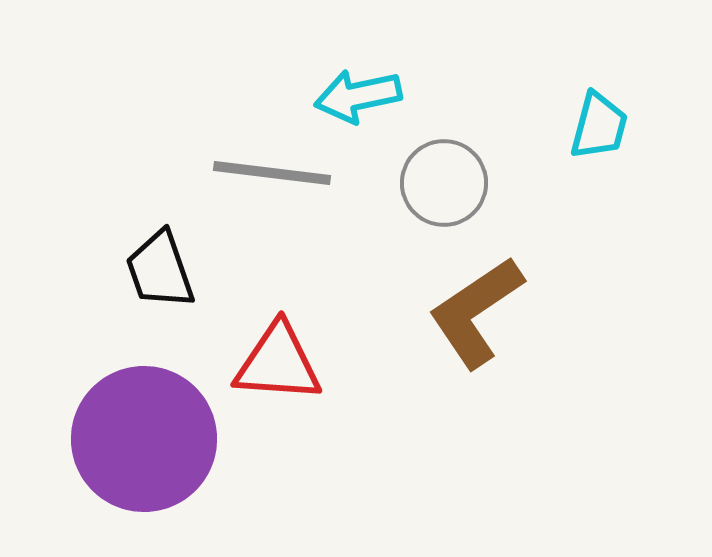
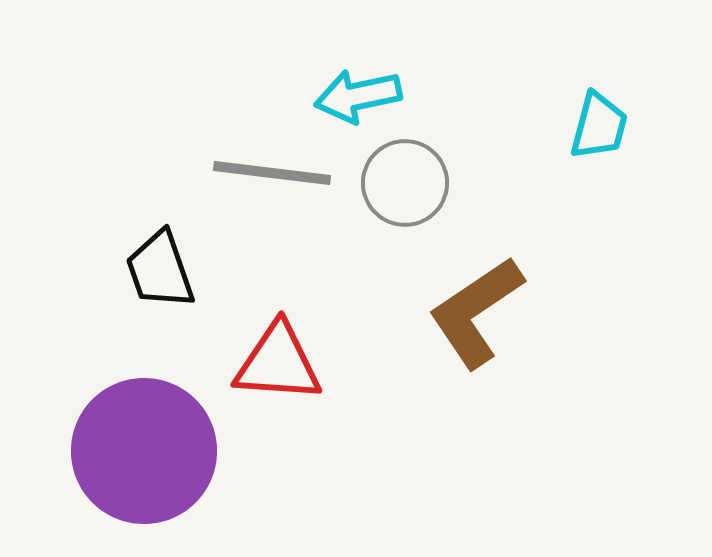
gray circle: moved 39 px left
purple circle: moved 12 px down
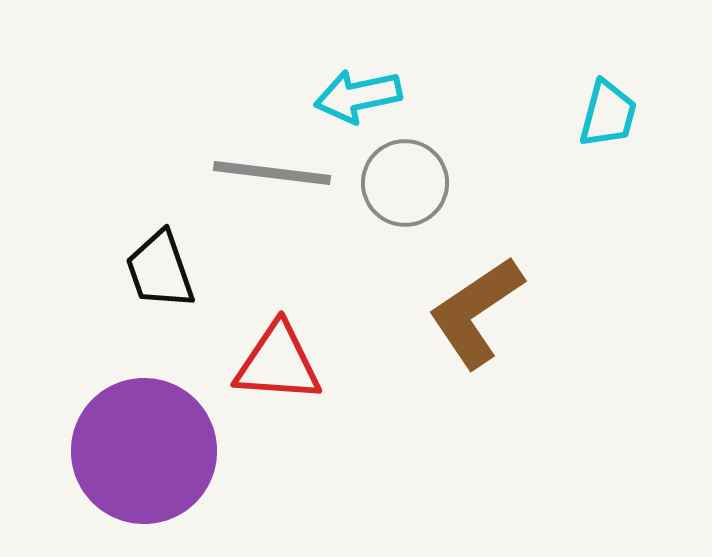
cyan trapezoid: moved 9 px right, 12 px up
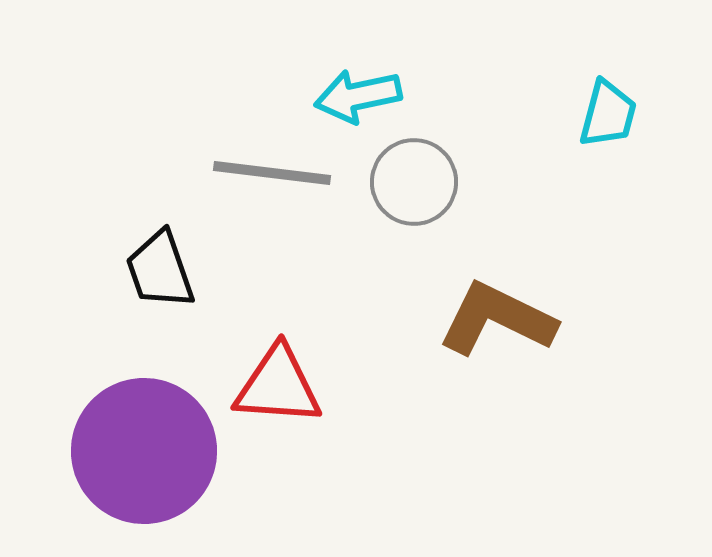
gray circle: moved 9 px right, 1 px up
brown L-shape: moved 21 px right, 7 px down; rotated 60 degrees clockwise
red triangle: moved 23 px down
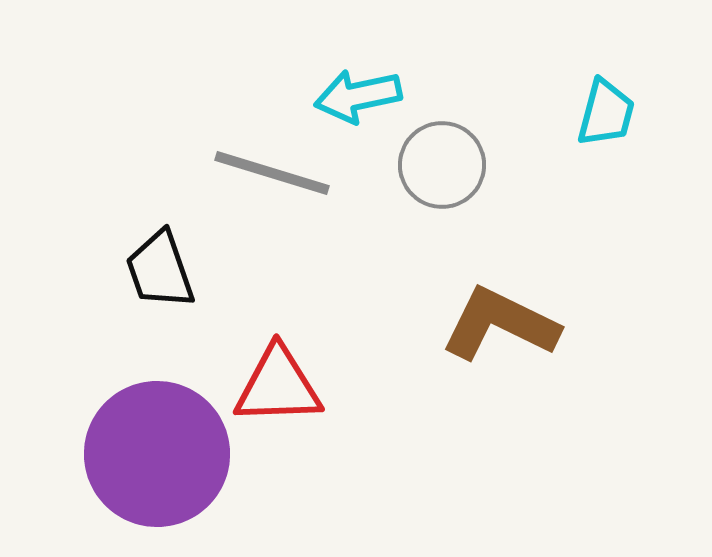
cyan trapezoid: moved 2 px left, 1 px up
gray line: rotated 10 degrees clockwise
gray circle: moved 28 px right, 17 px up
brown L-shape: moved 3 px right, 5 px down
red triangle: rotated 6 degrees counterclockwise
purple circle: moved 13 px right, 3 px down
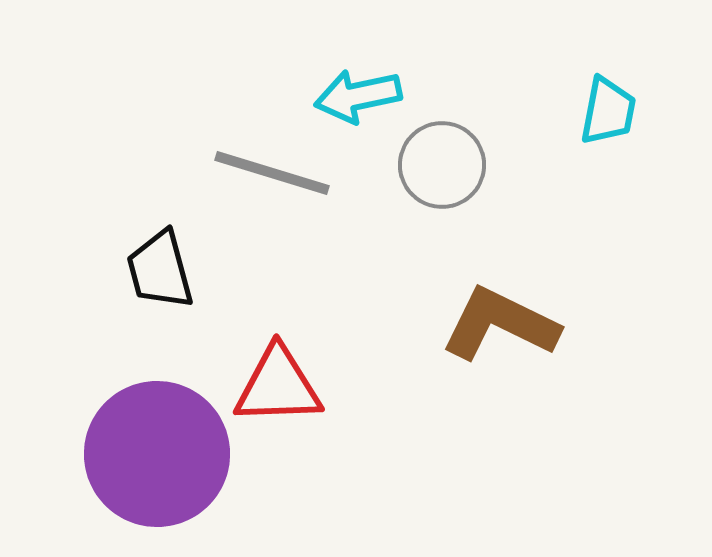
cyan trapezoid: moved 2 px right, 2 px up; rotated 4 degrees counterclockwise
black trapezoid: rotated 4 degrees clockwise
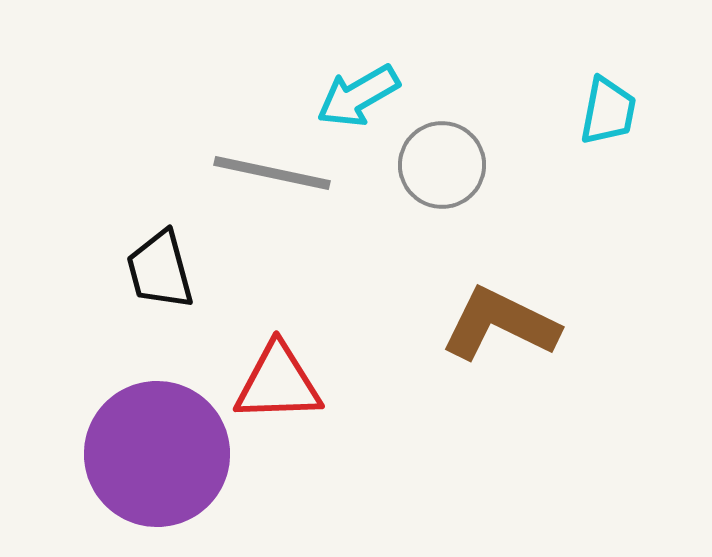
cyan arrow: rotated 18 degrees counterclockwise
gray line: rotated 5 degrees counterclockwise
red triangle: moved 3 px up
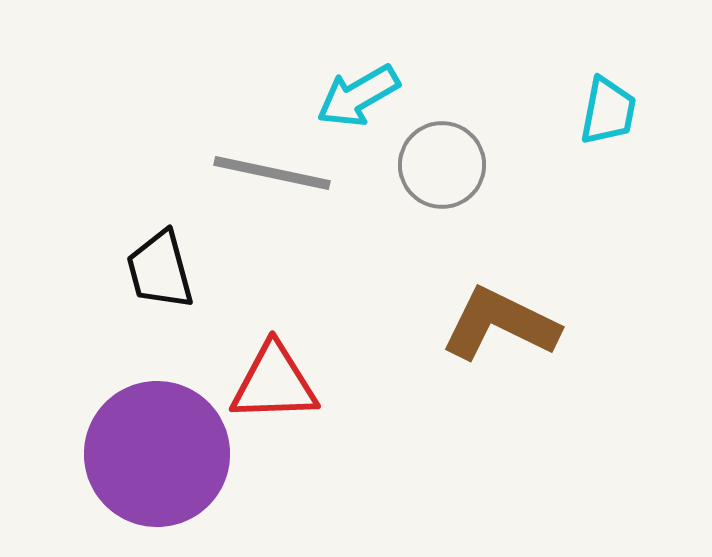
red triangle: moved 4 px left
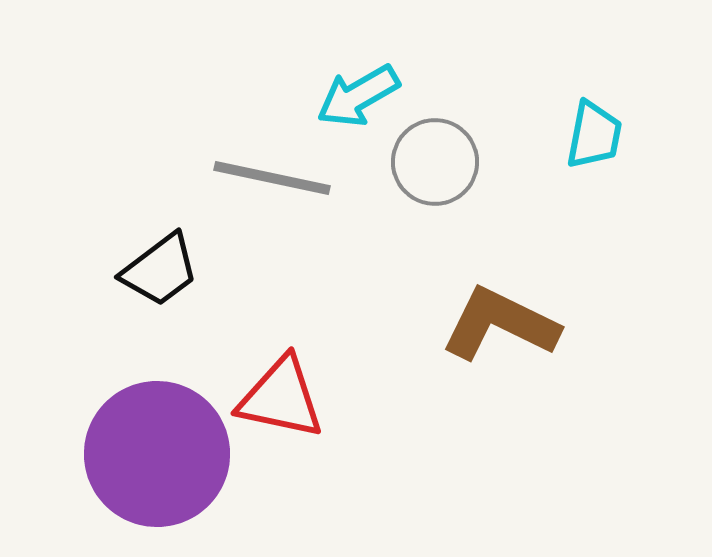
cyan trapezoid: moved 14 px left, 24 px down
gray circle: moved 7 px left, 3 px up
gray line: moved 5 px down
black trapezoid: rotated 112 degrees counterclockwise
red triangle: moved 7 px right, 15 px down; rotated 14 degrees clockwise
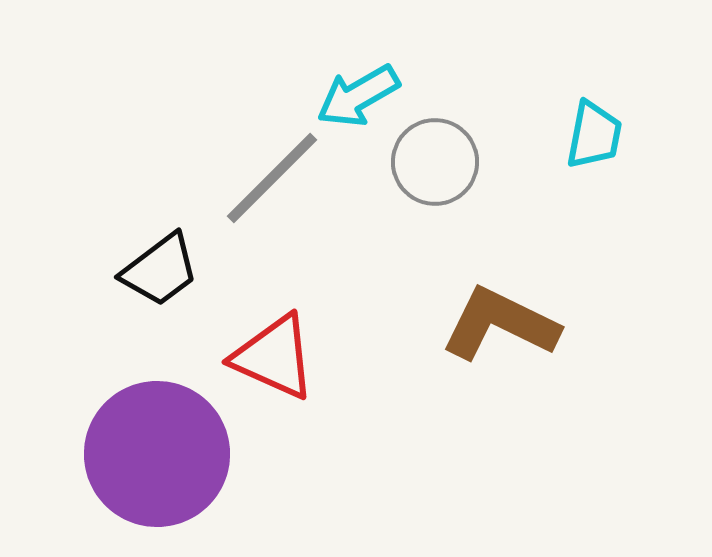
gray line: rotated 57 degrees counterclockwise
red triangle: moved 7 px left, 41 px up; rotated 12 degrees clockwise
